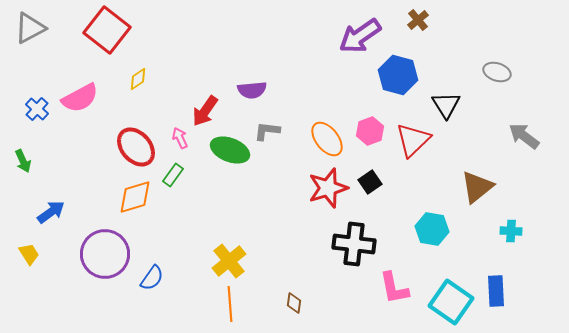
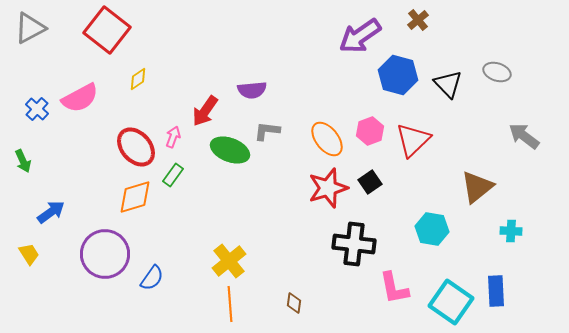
black triangle: moved 2 px right, 21 px up; rotated 12 degrees counterclockwise
pink arrow: moved 7 px left, 1 px up; rotated 45 degrees clockwise
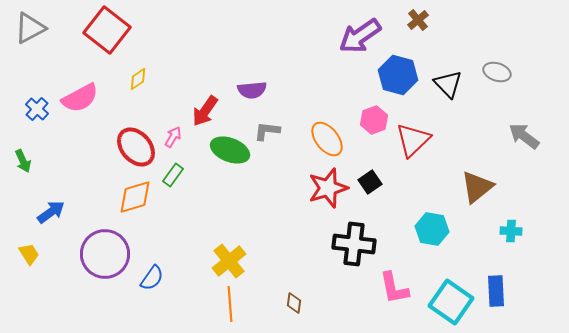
pink hexagon: moved 4 px right, 11 px up
pink arrow: rotated 10 degrees clockwise
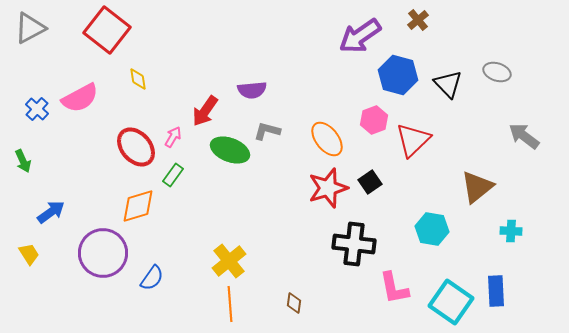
yellow diamond: rotated 65 degrees counterclockwise
gray L-shape: rotated 8 degrees clockwise
orange diamond: moved 3 px right, 9 px down
purple circle: moved 2 px left, 1 px up
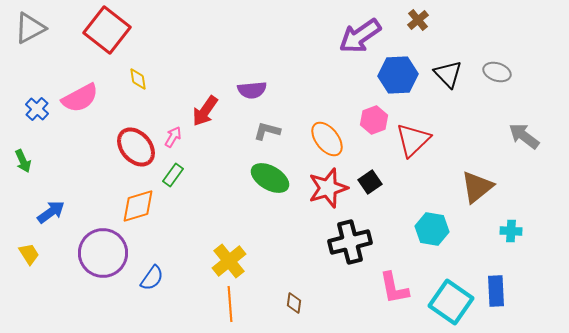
blue hexagon: rotated 18 degrees counterclockwise
black triangle: moved 10 px up
green ellipse: moved 40 px right, 28 px down; rotated 9 degrees clockwise
black cross: moved 4 px left, 2 px up; rotated 21 degrees counterclockwise
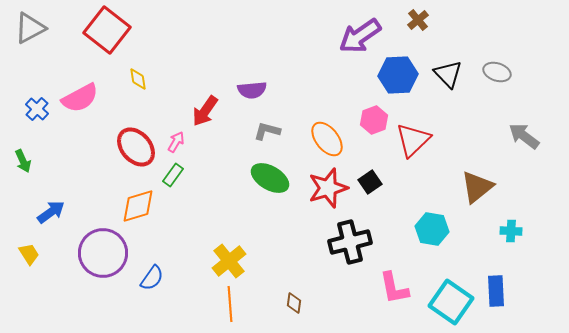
pink arrow: moved 3 px right, 5 px down
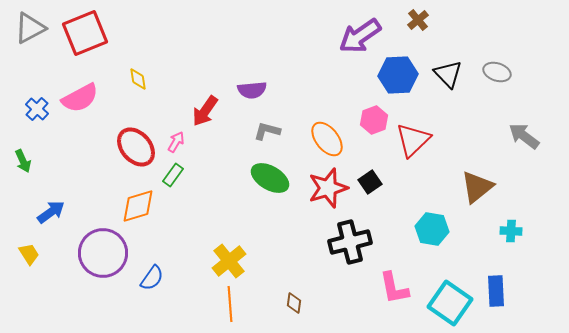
red square: moved 22 px left, 3 px down; rotated 30 degrees clockwise
cyan square: moved 1 px left, 1 px down
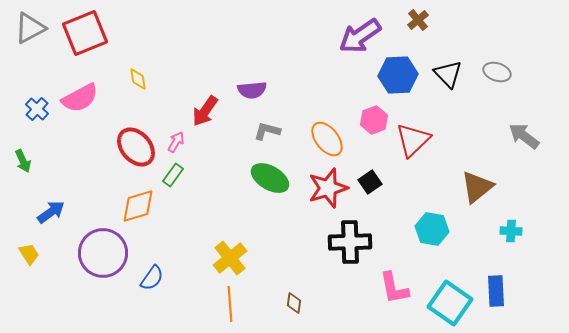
black cross: rotated 12 degrees clockwise
yellow cross: moved 1 px right, 3 px up
